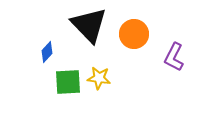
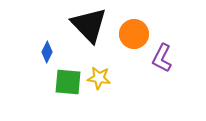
blue diamond: rotated 15 degrees counterclockwise
purple L-shape: moved 12 px left, 1 px down
green square: rotated 8 degrees clockwise
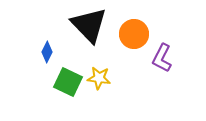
green square: rotated 20 degrees clockwise
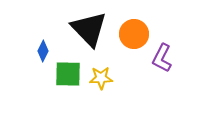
black triangle: moved 4 px down
blue diamond: moved 4 px left, 1 px up
yellow star: moved 2 px right; rotated 10 degrees counterclockwise
green square: moved 8 px up; rotated 24 degrees counterclockwise
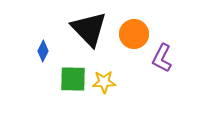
green square: moved 5 px right, 5 px down
yellow star: moved 3 px right, 4 px down
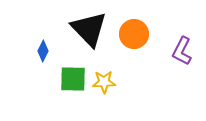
purple L-shape: moved 20 px right, 7 px up
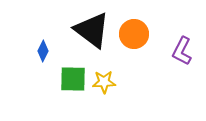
black triangle: moved 3 px right, 1 px down; rotated 9 degrees counterclockwise
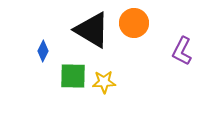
black triangle: rotated 6 degrees counterclockwise
orange circle: moved 11 px up
green square: moved 3 px up
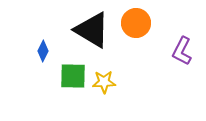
orange circle: moved 2 px right
